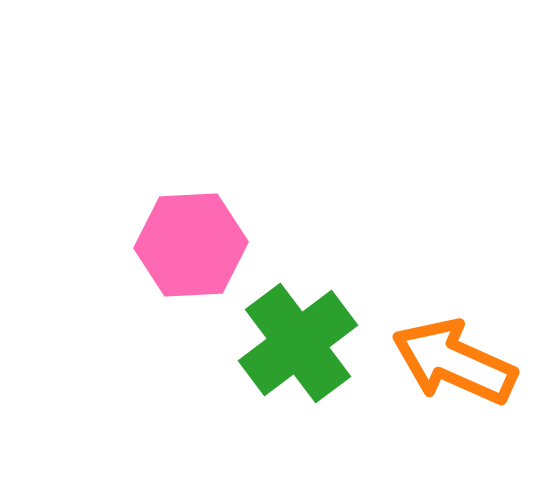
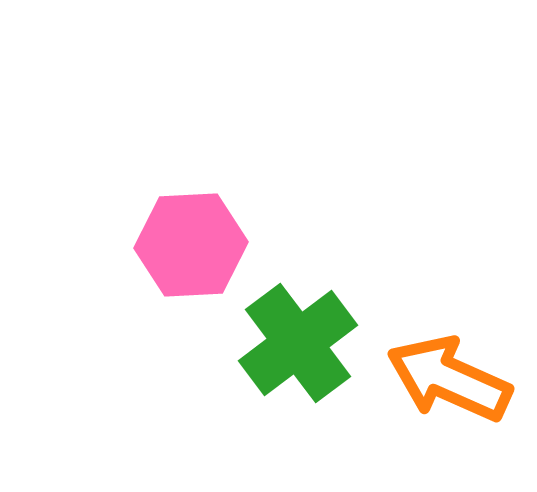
orange arrow: moved 5 px left, 17 px down
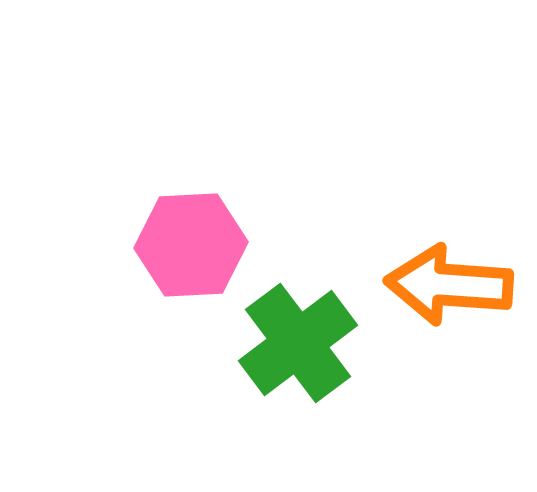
orange arrow: moved 94 px up; rotated 20 degrees counterclockwise
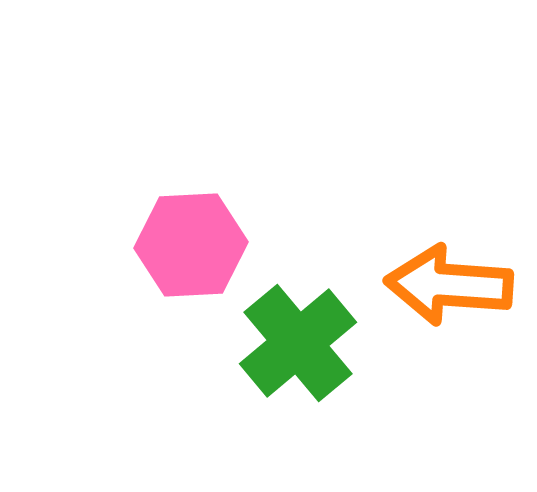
green cross: rotated 3 degrees counterclockwise
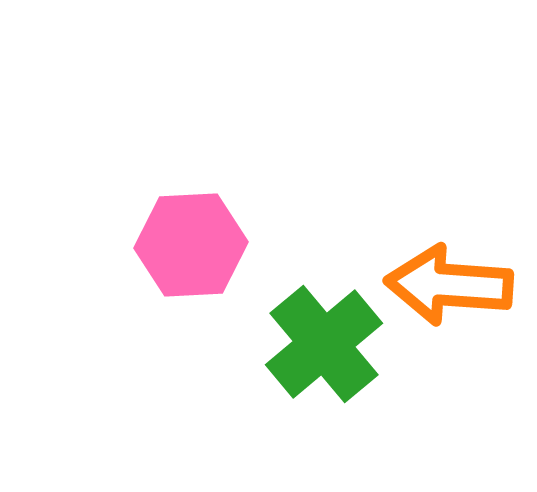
green cross: moved 26 px right, 1 px down
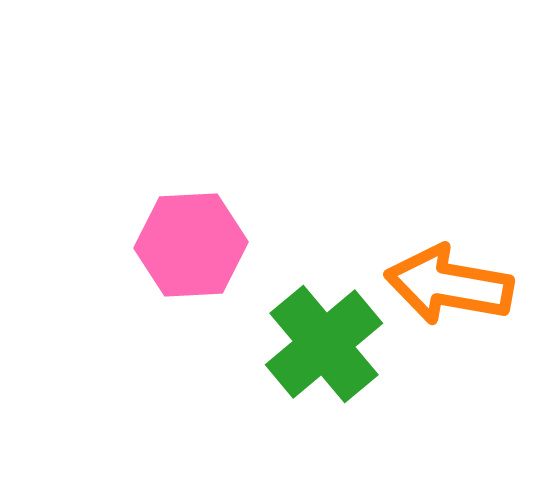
orange arrow: rotated 6 degrees clockwise
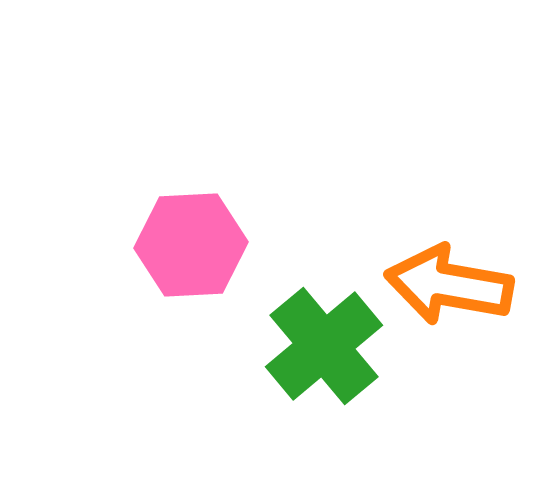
green cross: moved 2 px down
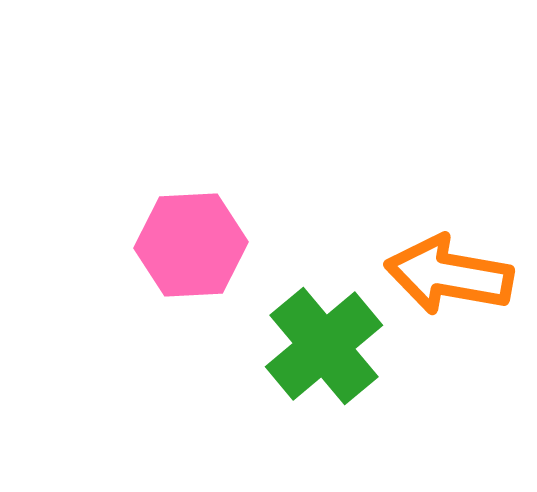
orange arrow: moved 10 px up
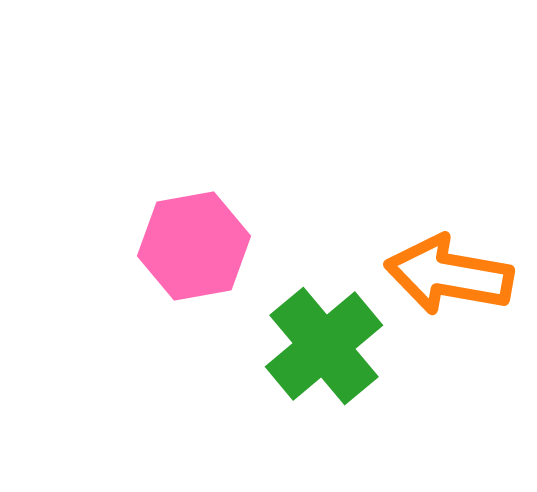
pink hexagon: moved 3 px right, 1 px down; rotated 7 degrees counterclockwise
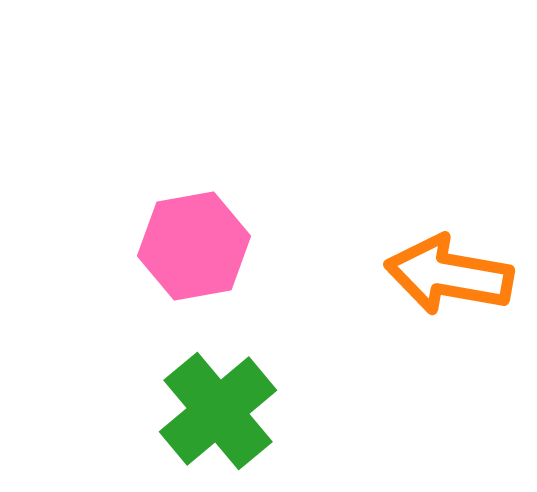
green cross: moved 106 px left, 65 px down
